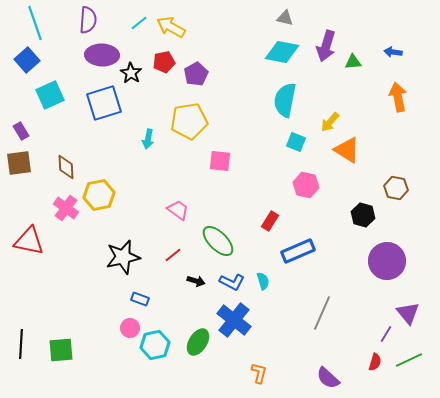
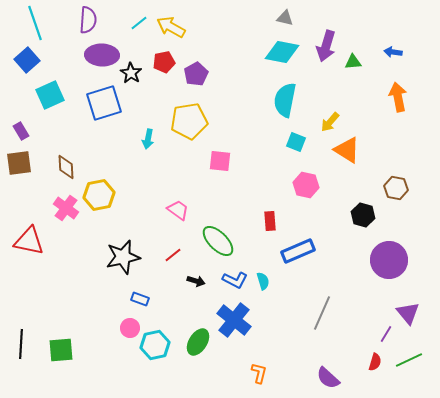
red rectangle at (270, 221): rotated 36 degrees counterclockwise
purple circle at (387, 261): moved 2 px right, 1 px up
blue L-shape at (232, 282): moved 3 px right, 2 px up
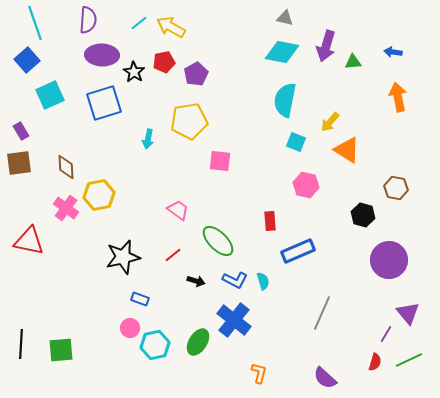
black star at (131, 73): moved 3 px right, 1 px up
purple semicircle at (328, 378): moved 3 px left
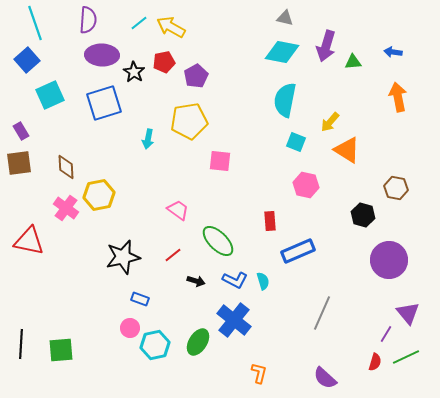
purple pentagon at (196, 74): moved 2 px down
green line at (409, 360): moved 3 px left, 3 px up
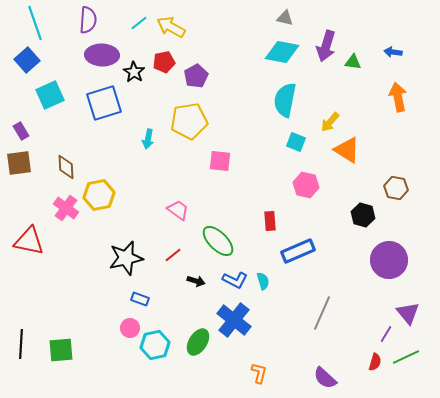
green triangle at (353, 62): rotated 12 degrees clockwise
black star at (123, 257): moved 3 px right, 1 px down
